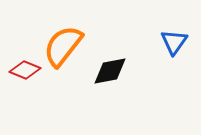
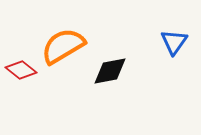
orange semicircle: rotated 21 degrees clockwise
red diamond: moved 4 px left; rotated 16 degrees clockwise
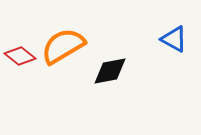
blue triangle: moved 3 px up; rotated 36 degrees counterclockwise
red diamond: moved 1 px left, 14 px up
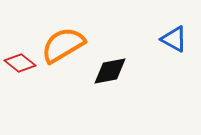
orange semicircle: moved 1 px up
red diamond: moved 7 px down
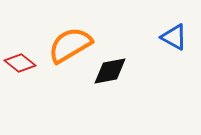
blue triangle: moved 2 px up
orange semicircle: moved 7 px right
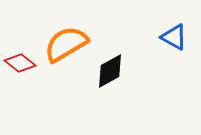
orange semicircle: moved 4 px left, 1 px up
black diamond: rotated 18 degrees counterclockwise
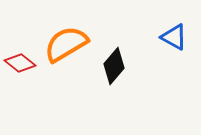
black diamond: moved 4 px right, 5 px up; rotated 21 degrees counterclockwise
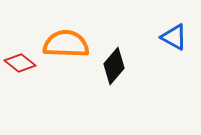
orange semicircle: rotated 33 degrees clockwise
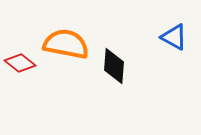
orange semicircle: rotated 9 degrees clockwise
black diamond: rotated 36 degrees counterclockwise
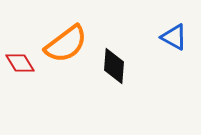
orange semicircle: rotated 132 degrees clockwise
red diamond: rotated 20 degrees clockwise
